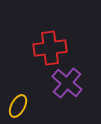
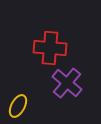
red cross: rotated 12 degrees clockwise
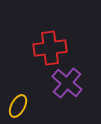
red cross: rotated 12 degrees counterclockwise
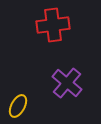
red cross: moved 3 px right, 23 px up
